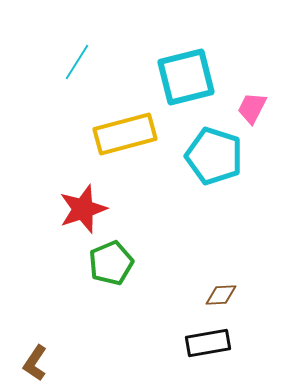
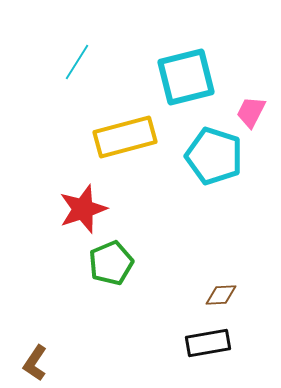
pink trapezoid: moved 1 px left, 4 px down
yellow rectangle: moved 3 px down
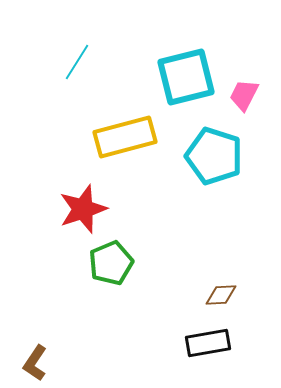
pink trapezoid: moved 7 px left, 17 px up
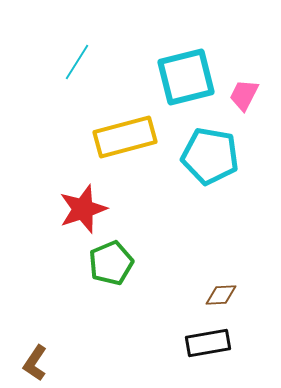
cyan pentagon: moved 4 px left; rotated 8 degrees counterclockwise
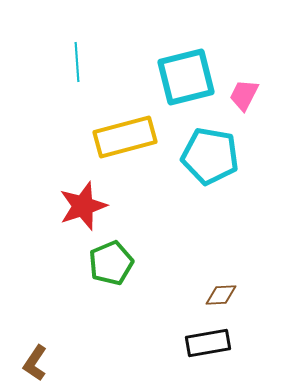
cyan line: rotated 36 degrees counterclockwise
red star: moved 3 px up
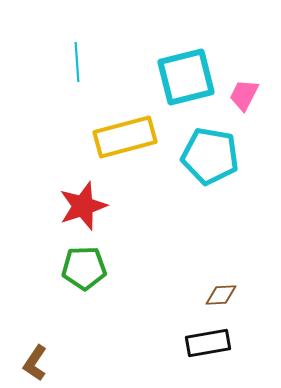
green pentagon: moved 27 px left, 5 px down; rotated 21 degrees clockwise
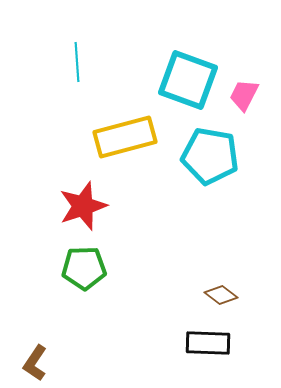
cyan square: moved 2 px right, 3 px down; rotated 34 degrees clockwise
brown diamond: rotated 40 degrees clockwise
black rectangle: rotated 12 degrees clockwise
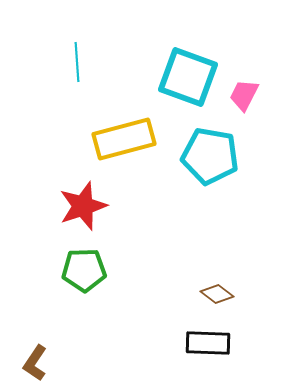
cyan square: moved 3 px up
yellow rectangle: moved 1 px left, 2 px down
green pentagon: moved 2 px down
brown diamond: moved 4 px left, 1 px up
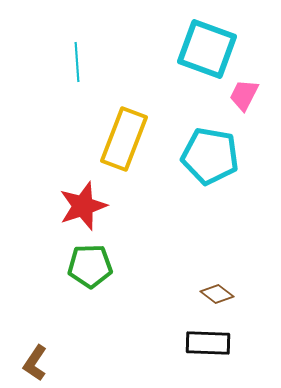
cyan square: moved 19 px right, 28 px up
yellow rectangle: rotated 54 degrees counterclockwise
green pentagon: moved 6 px right, 4 px up
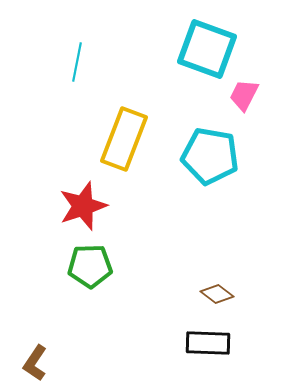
cyan line: rotated 15 degrees clockwise
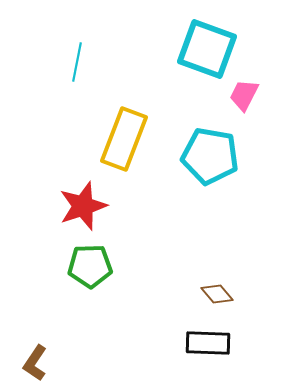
brown diamond: rotated 12 degrees clockwise
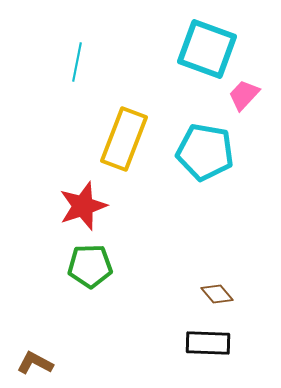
pink trapezoid: rotated 16 degrees clockwise
cyan pentagon: moved 5 px left, 4 px up
brown L-shape: rotated 84 degrees clockwise
